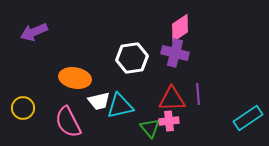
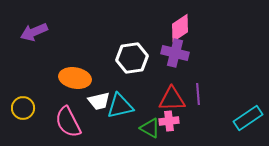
green triangle: rotated 20 degrees counterclockwise
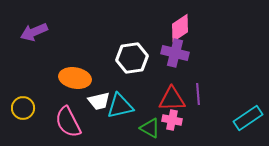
pink cross: moved 3 px right, 1 px up; rotated 18 degrees clockwise
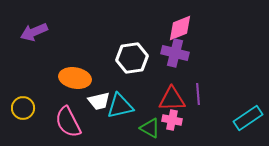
pink diamond: rotated 12 degrees clockwise
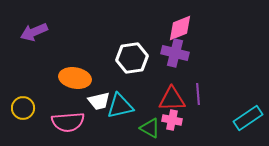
pink semicircle: rotated 68 degrees counterclockwise
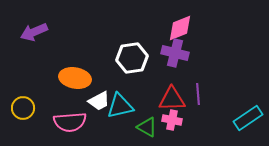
white trapezoid: rotated 15 degrees counterclockwise
pink semicircle: moved 2 px right
green triangle: moved 3 px left, 1 px up
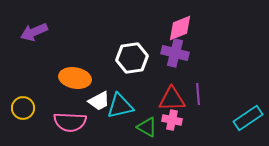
pink semicircle: rotated 8 degrees clockwise
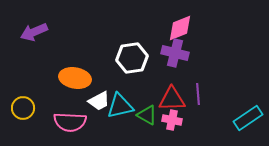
green triangle: moved 12 px up
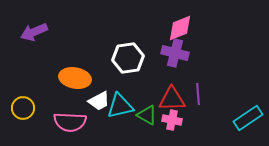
white hexagon: moved 4 px left
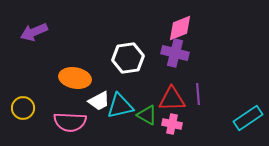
pink cross: moved 4 px down
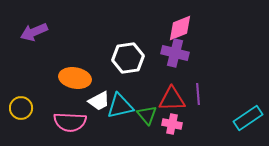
yellow circle: moved 2 px left
green triangle: rotated 20 degrees clockwise
